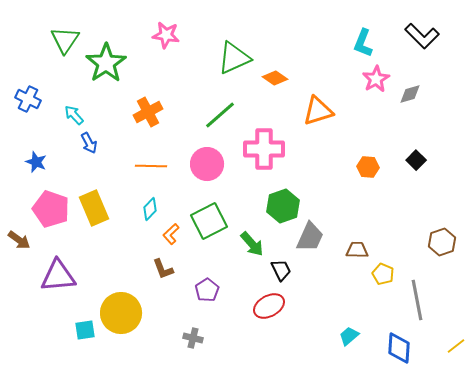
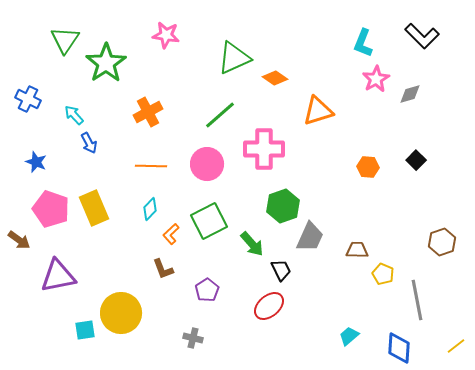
purple triangle at (58, 276): rotated 6 degrees counterclockwise
red ellipse at (269, 306): rotated 12 degrees counterclockwise
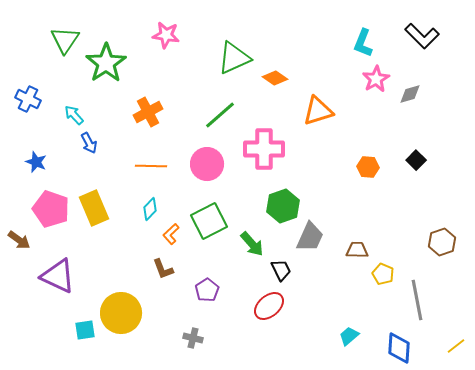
purple triangle at (58, 276): rotated 36 degrees clockwise
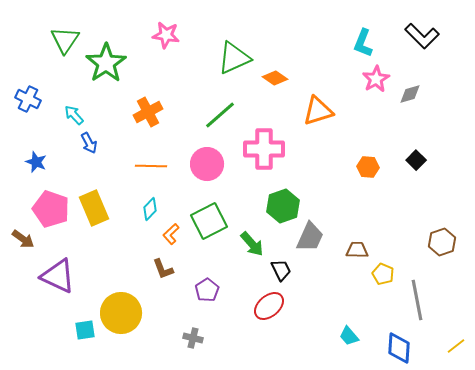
brown arrow at (19, 240): moved 4 px right, 1 px up
cyan trapezoid at (349, 336): rotated 90 degrees counterclockwise
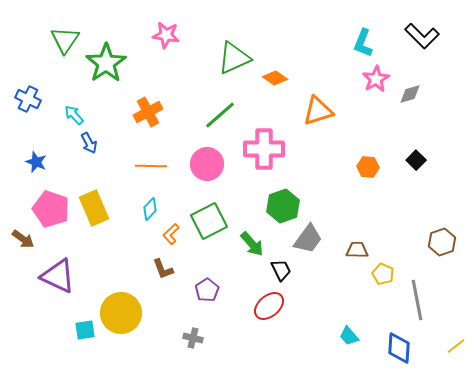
gray trapezoid at (310, 237): moved 2 px left, 2 px down; rotated 12 degrees clockwise
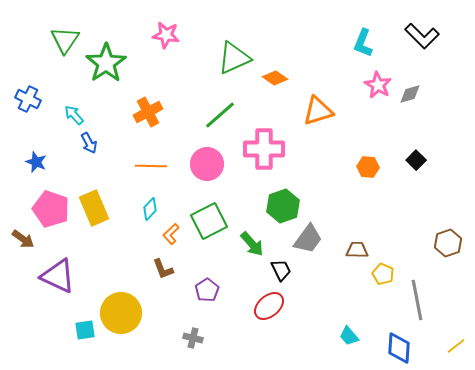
pink star at (376, 79): moved 2 px right, 6 px down; rotated 12 degrees counterclockwise
brown hexagon at (442, 242): moved 6 px right, 1 px down
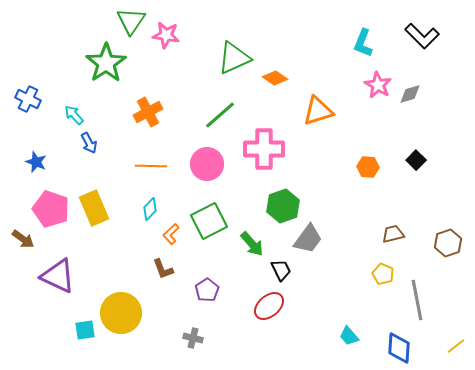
green triangle at (65, 40): moved 66 px right, 19 px up
brown trapezoid at (357, 250): moved 36 px right, 16 px up; rotated 15 degrees counterclockwise
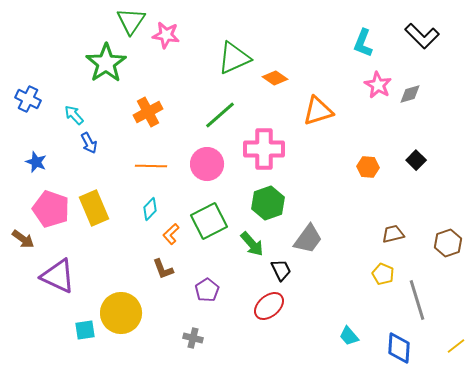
green hexagon at (283, 206): moved 15 px left, 3 px up
gray line at (417, 300): rotated 6 degrees counterclockwise
